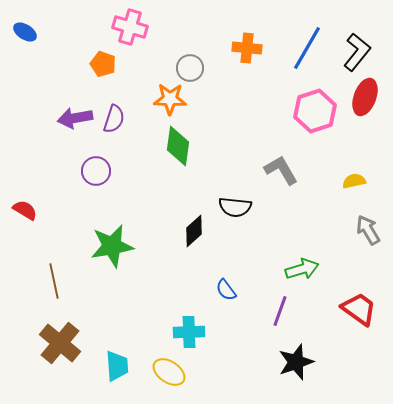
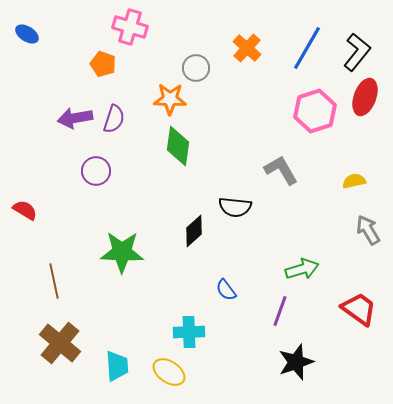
blue ellipse: moved 2 px right, 2 px down
orange cross: rotated 36 degrees clockwise
gray circle: moved 6 px right
green star: moved 10 px right, 6 px down; rotated 12 degrees clockwise
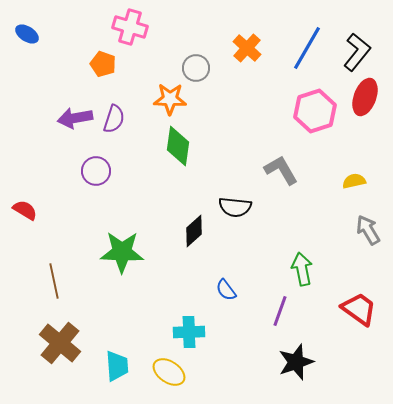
green arrow: rotated 84 degrees counterclockwise
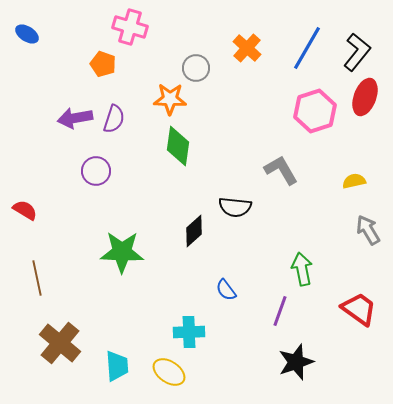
brown line: moved 17 px left, 3 px up
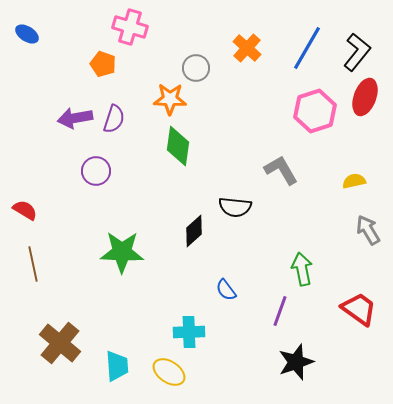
brown line: moved 4 px left, 14 px up
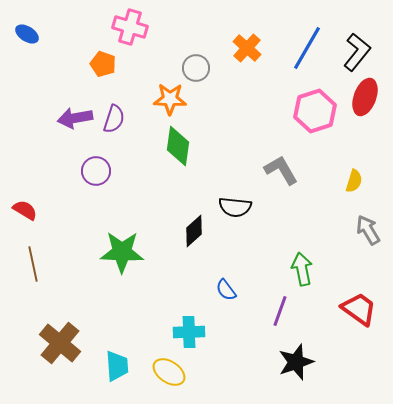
yellow semicircle: rotated 120 degrees clockwise
